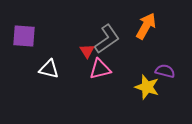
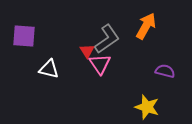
pink triangle: moved 5 px up; rotated 50 degrees counterclockwise
yellow star: moved 20 px down
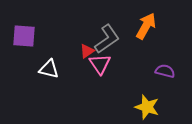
red triangle: rotated 28 degrees clockwise
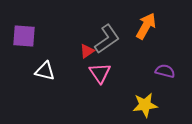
pink triangle: moved 9 px down
white triangle: moved 4 px left, 2 px down
yellow star: moved 2 px left, 2 px up; rotated 25 degrees counterclockwise
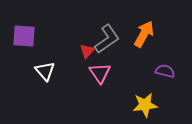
orange arrow: moved 2 px left, 8 px down
red triangle: rotated 14 degrees counterclockwise
white triangle: rotated 35 degrees clockwise
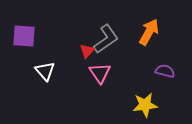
orange arrow: moved 5 px right, 2 px up
gray L-shape: moved 1 px left
